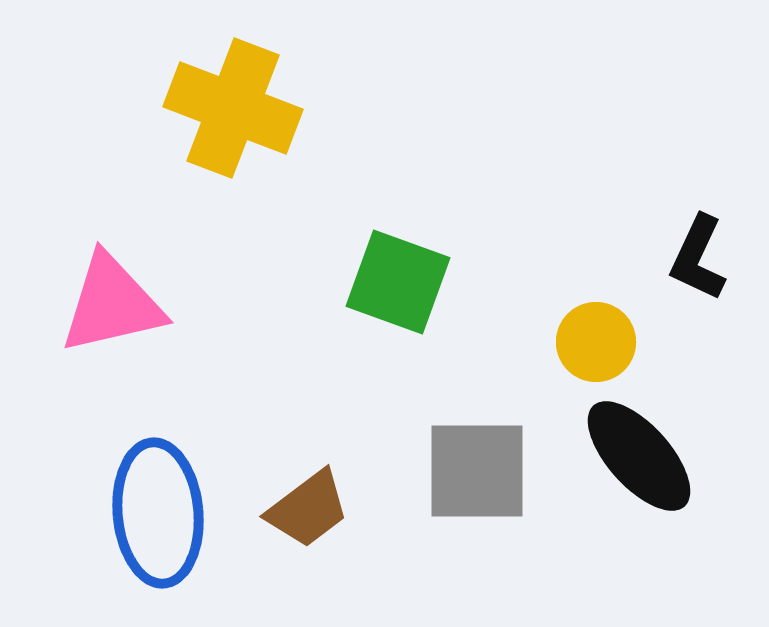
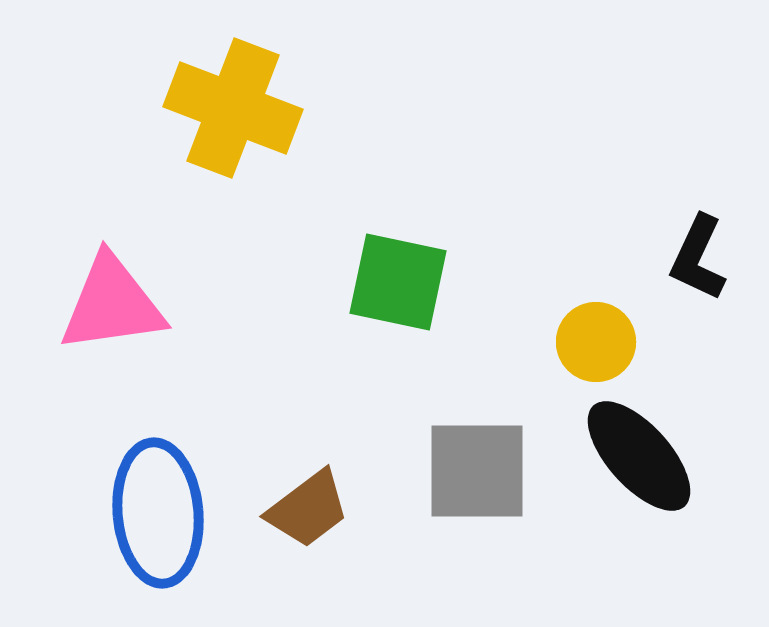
green square: rotated 8 degrees counterclockwise
pink triangle: rotated 5 degrees clockwise
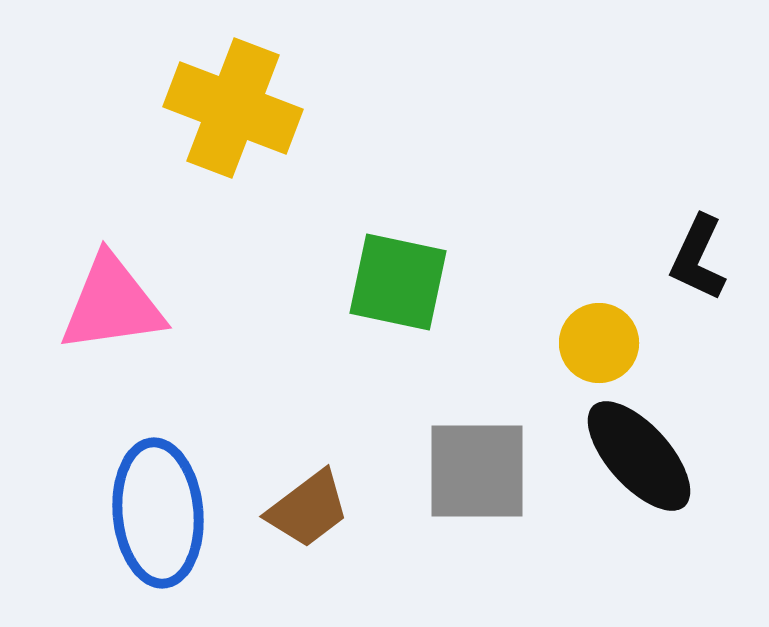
yellow circle: moved 3 px right, 1 px down
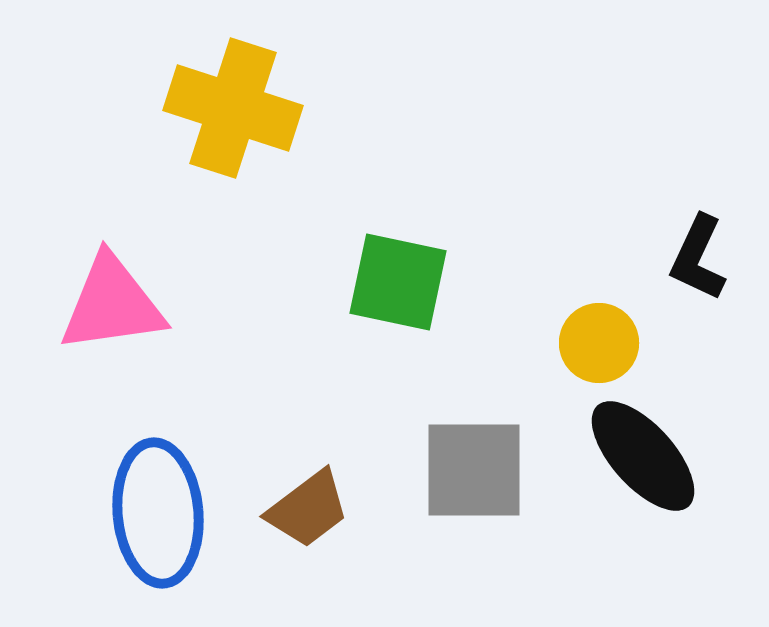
yellow cross: rotated 3 degrees counterclockwise
black ellipse: moved 4 px right
gray square: moved 3 px left, 1 px up
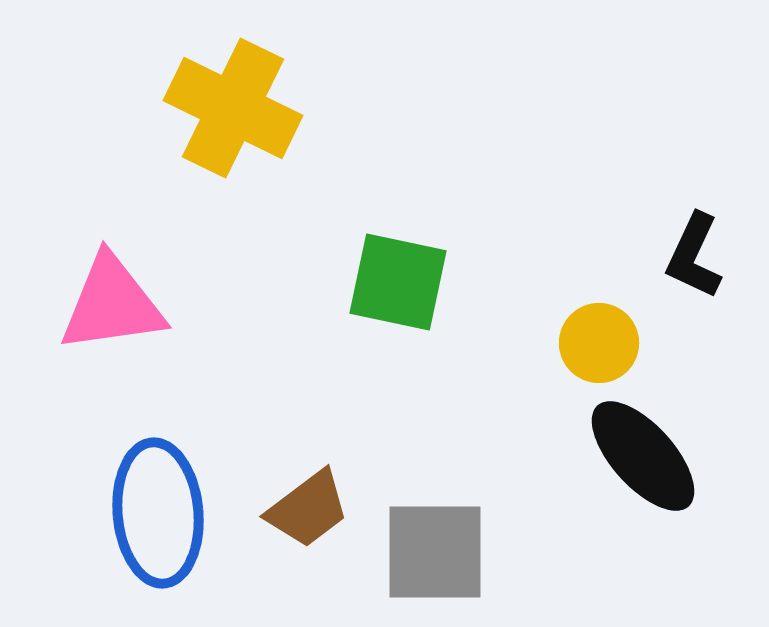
yellow cross: rotated 8 degrees clockwise
black L-shape: moved 4 px left, 2 px up
gray square: moved 39 px left, 82 px down
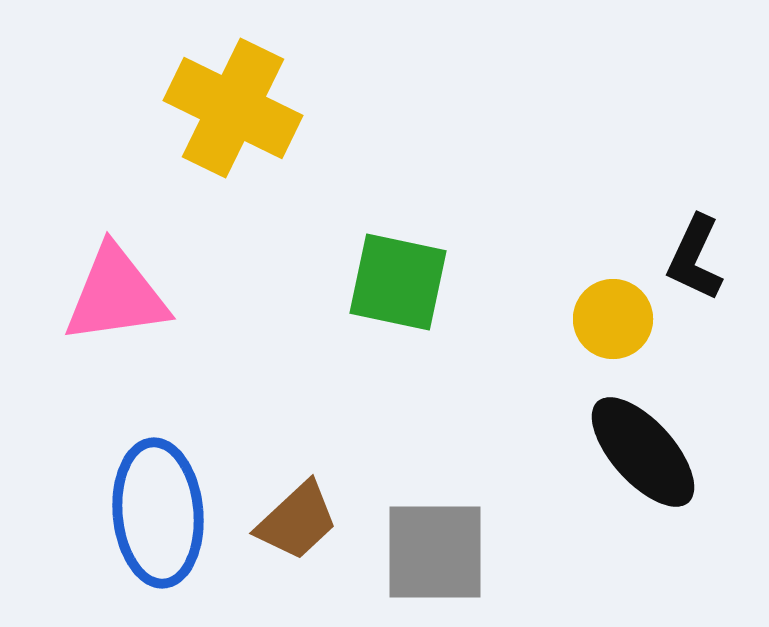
black L-shape: moved 1 px right, 2 px down
pink triangle: moved 4 px right, 9 px up
yellow circle: moved 14 px right, 24 px up
black ellipse: moved 4 px up
brown trapezoid: moved 11 px left, 12 px down; rotated 6 degrees counterclockwise
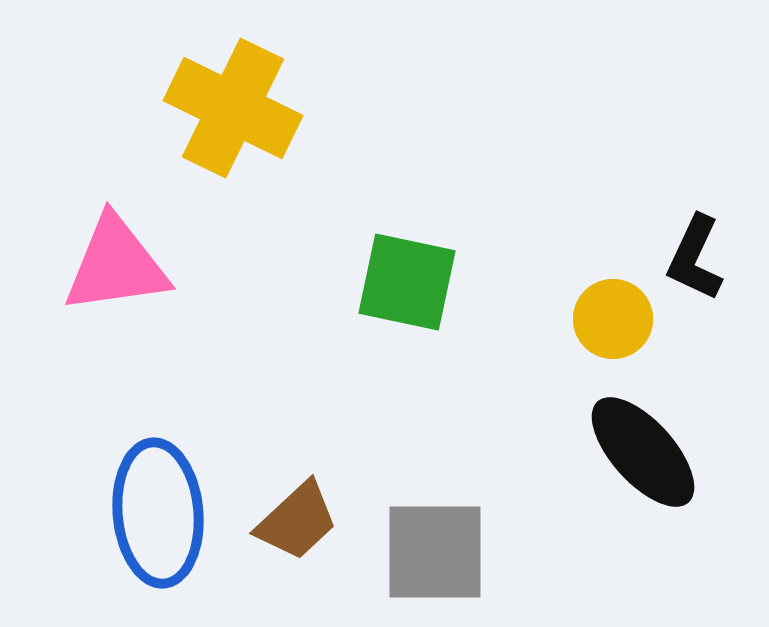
green square: moved 9 px right
pink triangle: moved 30 px up
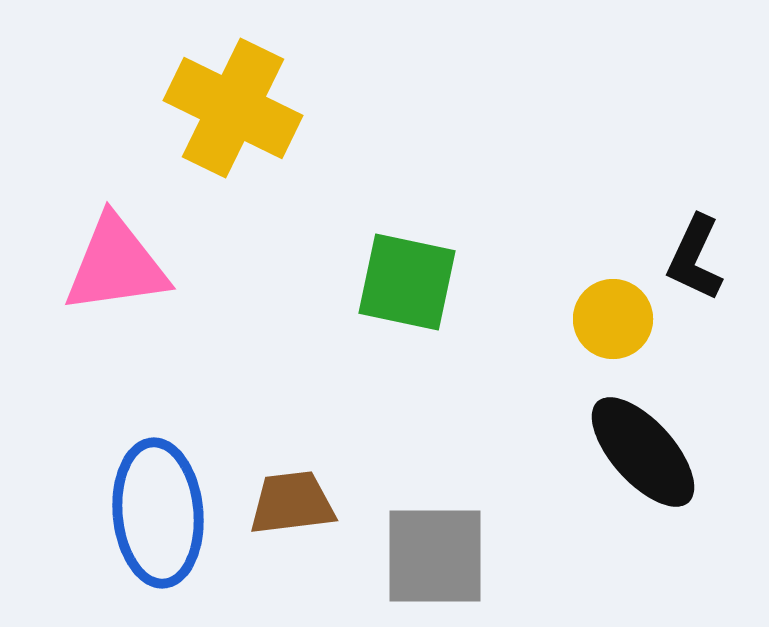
brown trapezoid: moved 5 px left, 18 px up; rotated 144 degrees counterclockwise
gray square: moved 4 px down
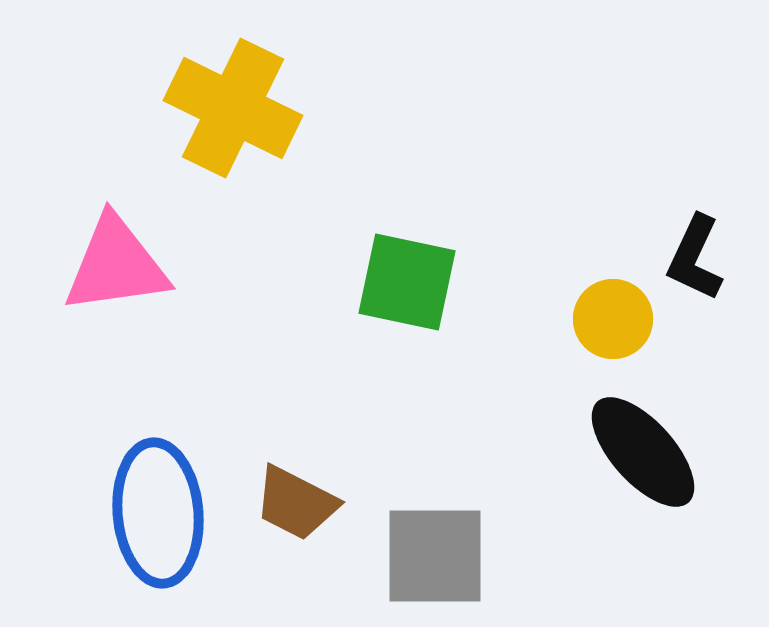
brown trapezoid: moved 4 px right; rotated 146 degrees counterclockwise
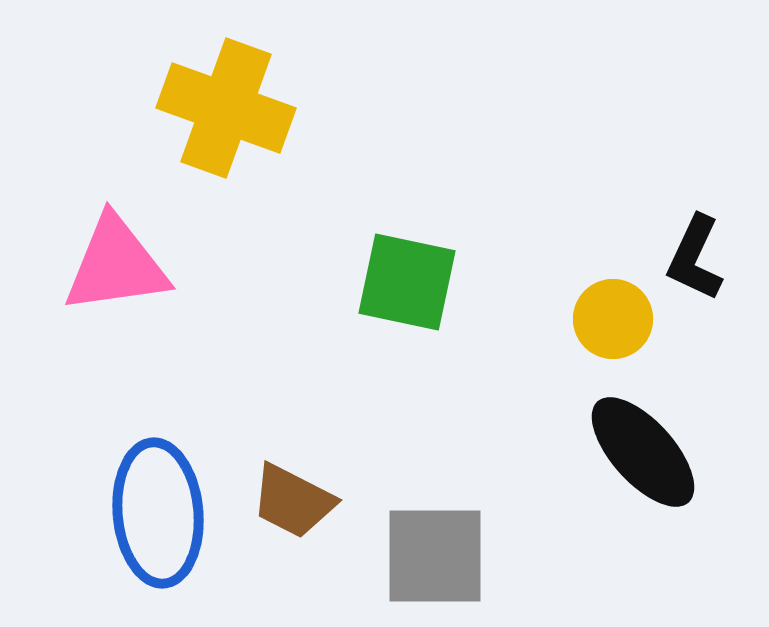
yellow cross: moved 7 px left; rotated 6 degrees counterclockwise
brown trapezoid: moved 3 px left, 2 px up
